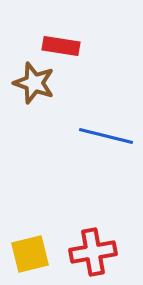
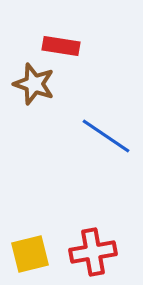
brown star: moved 1 px down
blue line: rotated 20 degrees clockwise
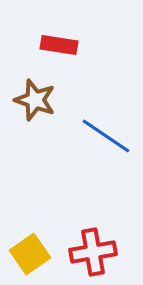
red rectangle: moved 2 px left, 1 px up
brown star: moved 1 px right, 16 px down
yellow square: rotated 21 degrees counterclockwise
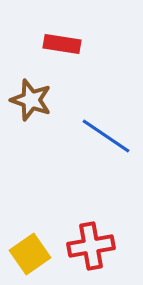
red rectangle: moved 3 px right, 1 px up
brown star: moved 4 px left
red cross: moved 2 px left, 6 px up
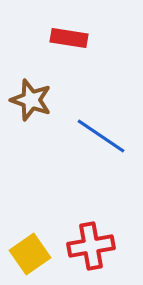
red rectangle: moved 7 px right, 6 px up
blue line: moved 5 px left
